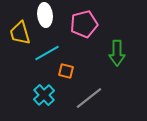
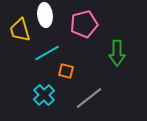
yellow trapezoid: moved 3 px up
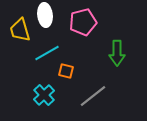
pink pentagon: moved 1 px left, 2 px up
gray line: moved 4 px right, 2 px up
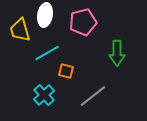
white ellipse: rotated 15 degrees clockwise
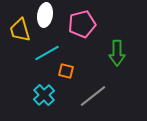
pink pentagon: moved 1 px left, 2 px down
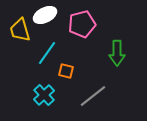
white ellipse: rotated 55 degrees clockwise
cyan line: rotated 25 degrees counterclockwise
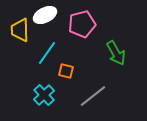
yellow trapezoid: rotated 15 degrees clockwise
green arrow: moved 1 px left; rotated 30 degrees counterclockwise
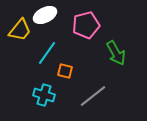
pink pentagon: moved 4 px right, 1 px down
yellow trapezoid: rotated 140 degrees counterclockwise
orange square: moved 1 px left
cyan cross: rotated 30 degrees counterclockwise
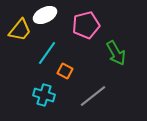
orange square: rotated 14 degrees clockwise
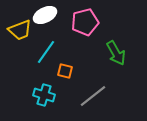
pink pentagon: moved 1 px left, 3 px up
yellow trapezoid: rotated 30 degrees clockwise
cyan line: moved 1 px left, 1 px up
orange square: rotated 14 degrees counterclockwise
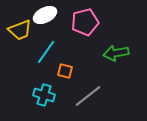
green arrow: rotated 110 degrees clockwise
gray line: moved 5 px left
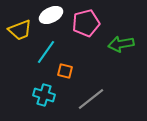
white ellipse: moved 6 px right
pink pentagon: moved 1 px right, 1 px down
green arrow: moved 5 px right, 9 px up
gray line: moved 3 px right, 3 px down
